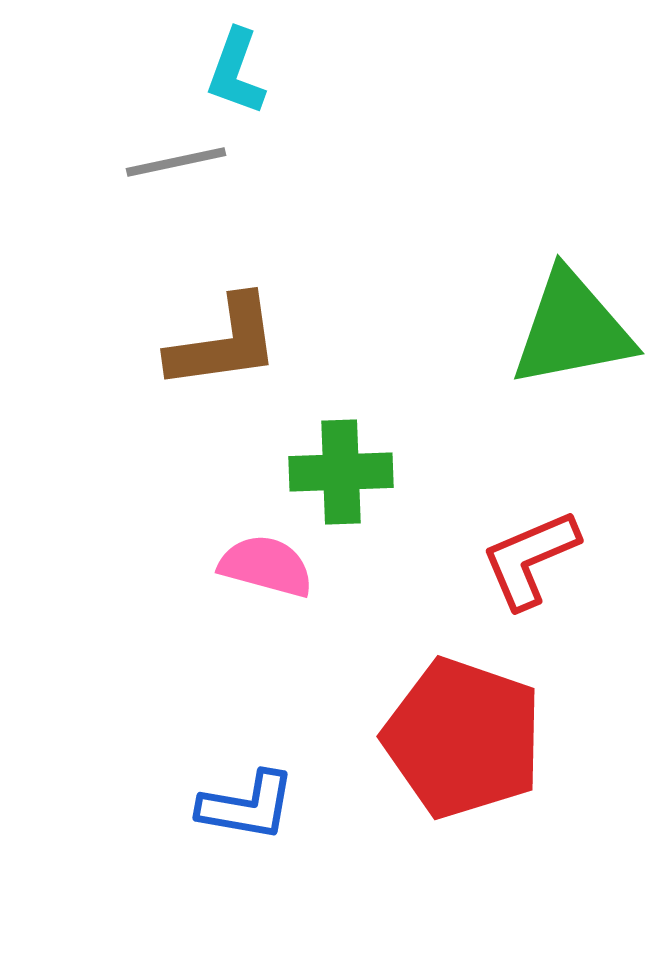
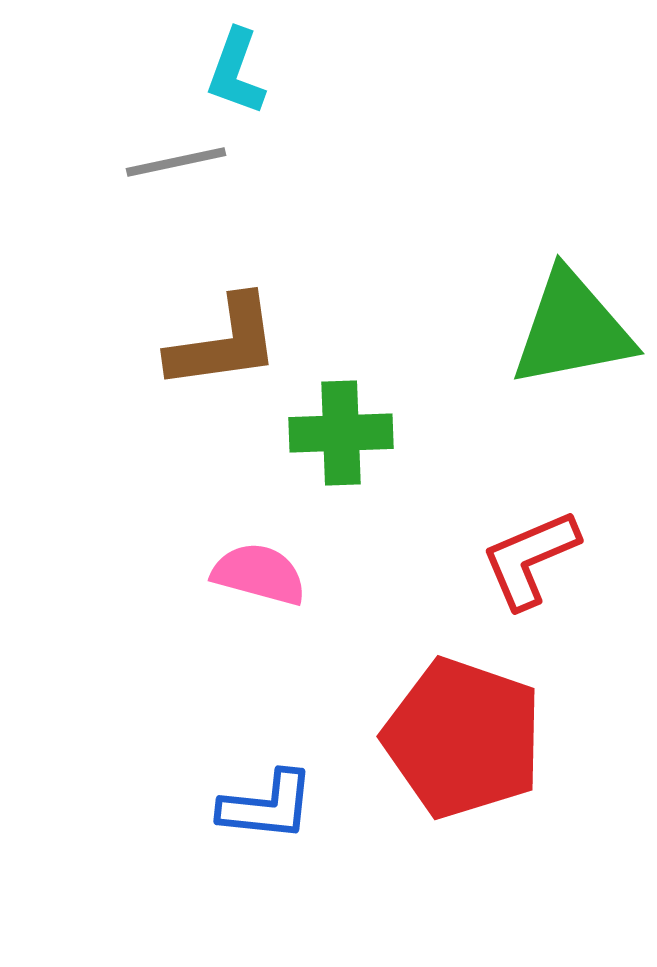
green cross: moved 39 px up
pink semicircle: moved 7 px left, 8 px down
blue L-shape: moved 20 px right; rotated 4 degrees counterclockwise
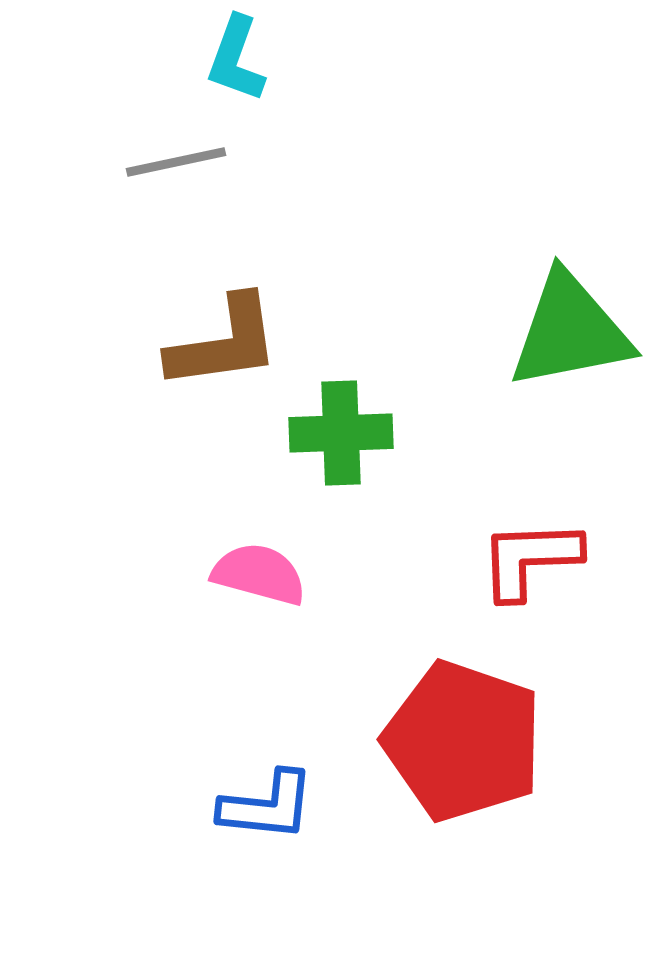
cyan L-shape: moved 13 px up
green triangle: moved 2 px left, 2 px down
red L-shape: rotated 21 degrees clockwise
red pentagon: moved 3 px down
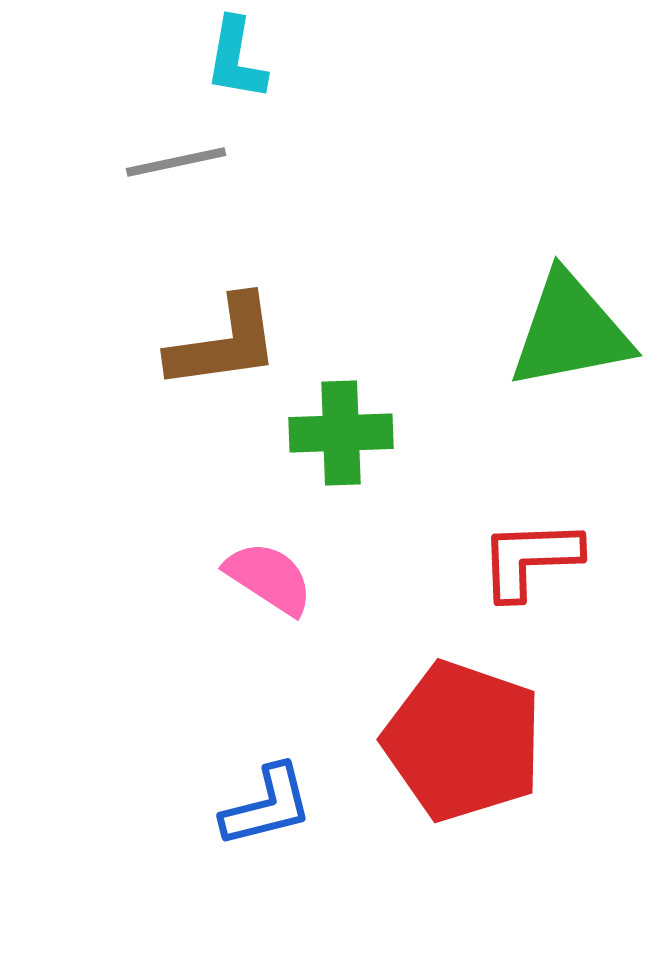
cyan L-shape: rotated 10 degrees counterclockwise
pink semicircle: moved 10 px right, 4 px down; rotated 18 degrees clockwise
blue L-shape: rotated 20 degrees counterclockwise
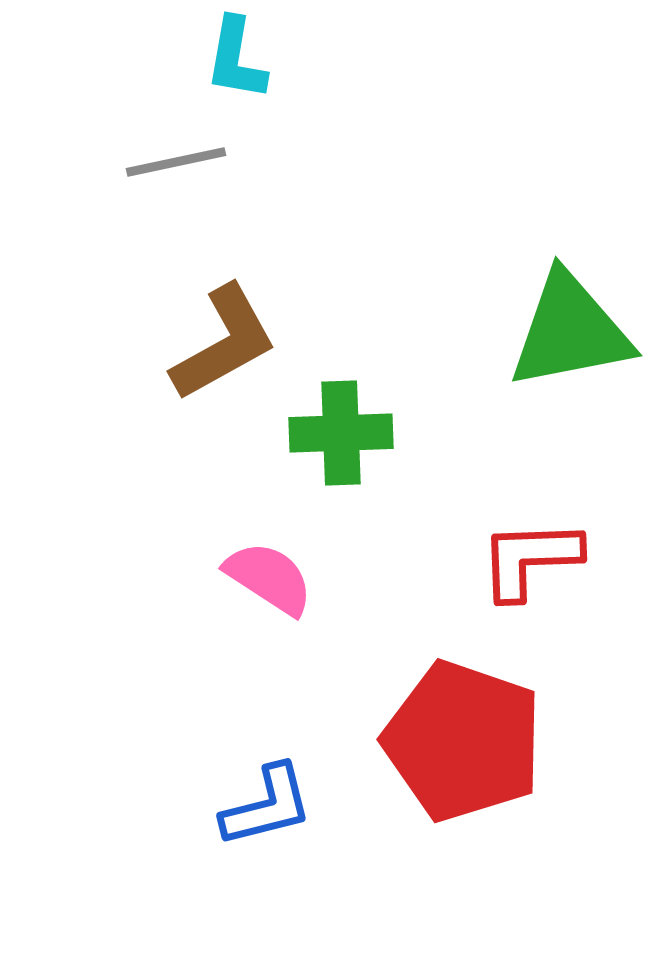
brown L-shape: rotated 21 degrees counterclockwise
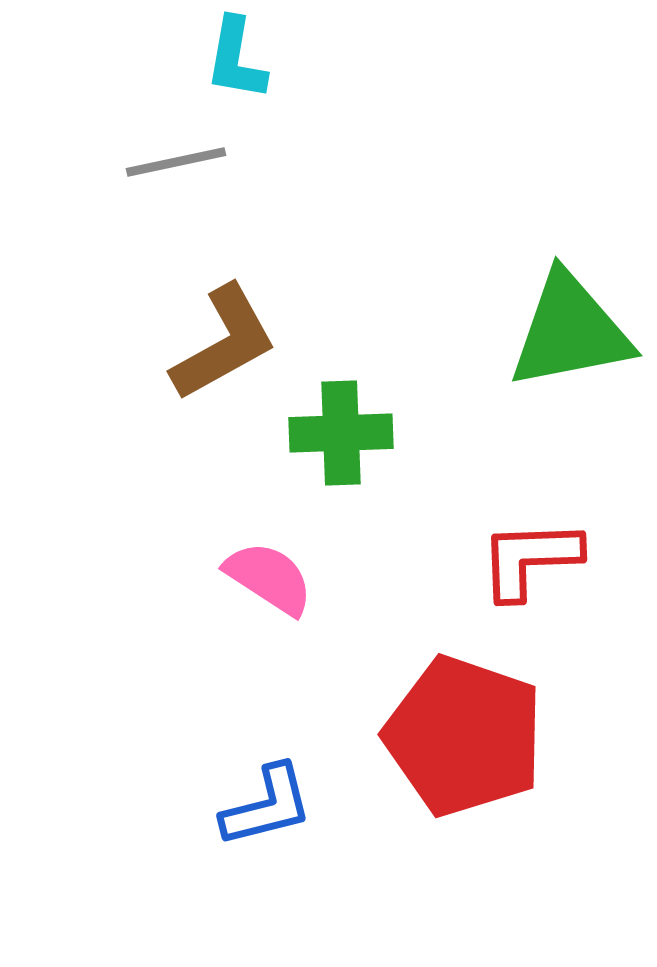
red pentagon: moved 1 px right, 5 px up
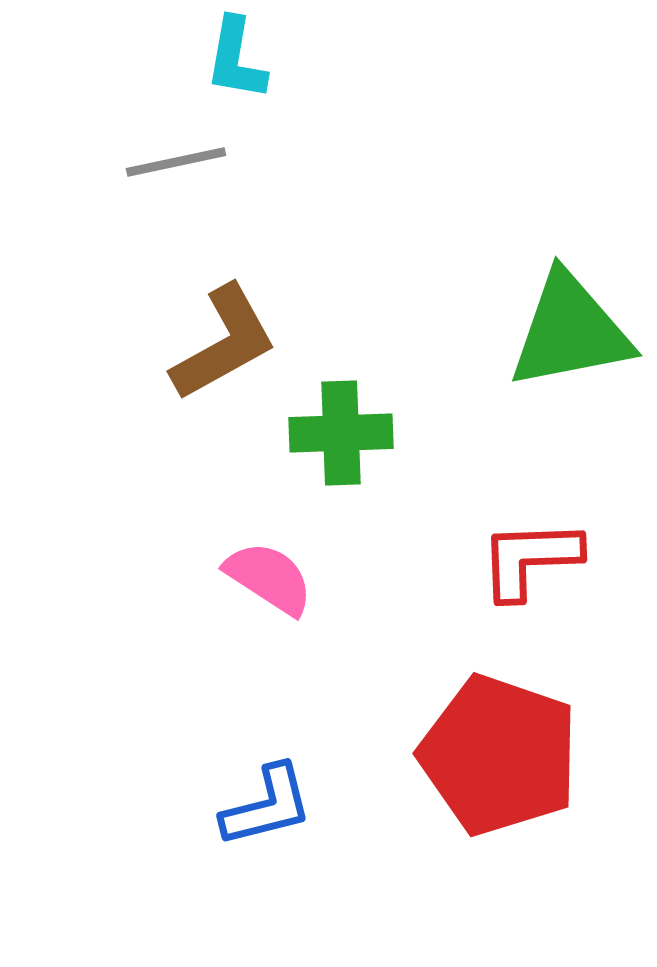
red pentagon: moved 35 px right, 19 px down
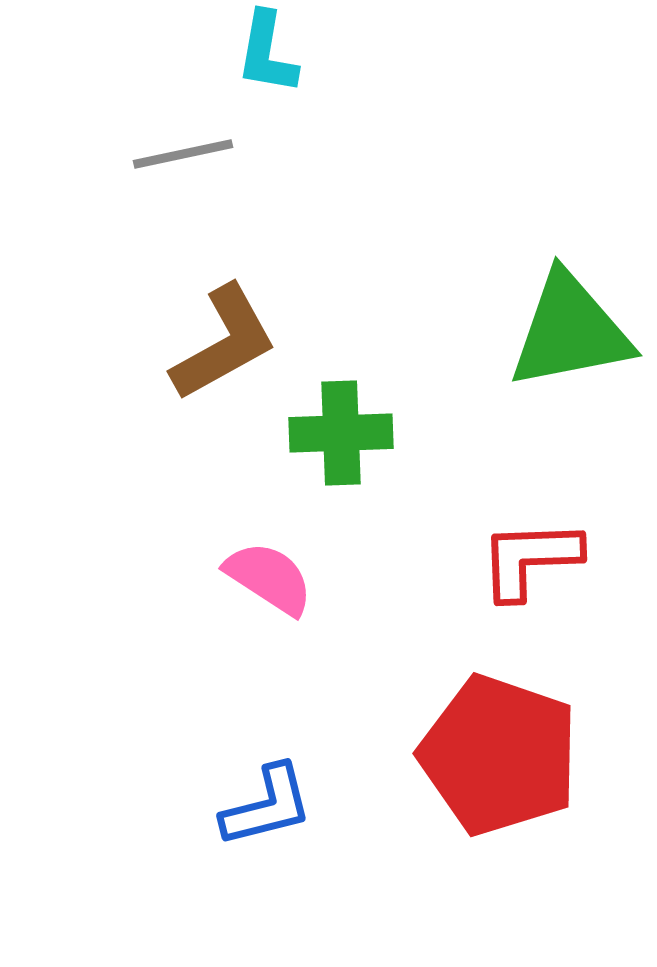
cyan L-shape: moved 31 px right, 6 px up
gray line: moved 7 px right, 8 px up
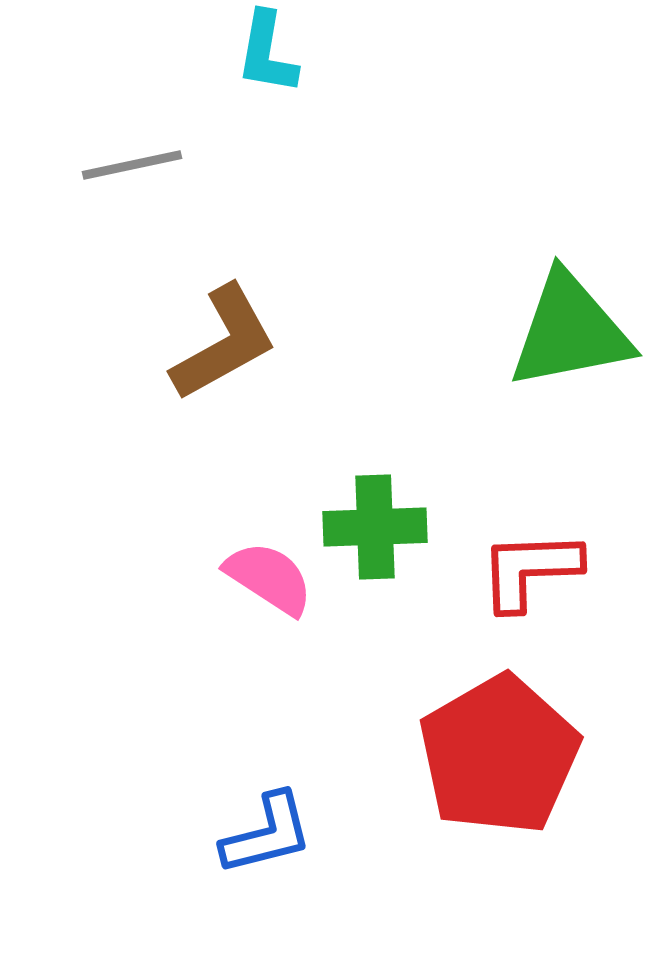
gray line: moved 51 px left, 11 px down
green cross: moved 34 px right, 94 px down
red L-shape: moved 11 px down
red pentagon: rotated 23 degrees clockwise
blue L-shape: moved 28 px down
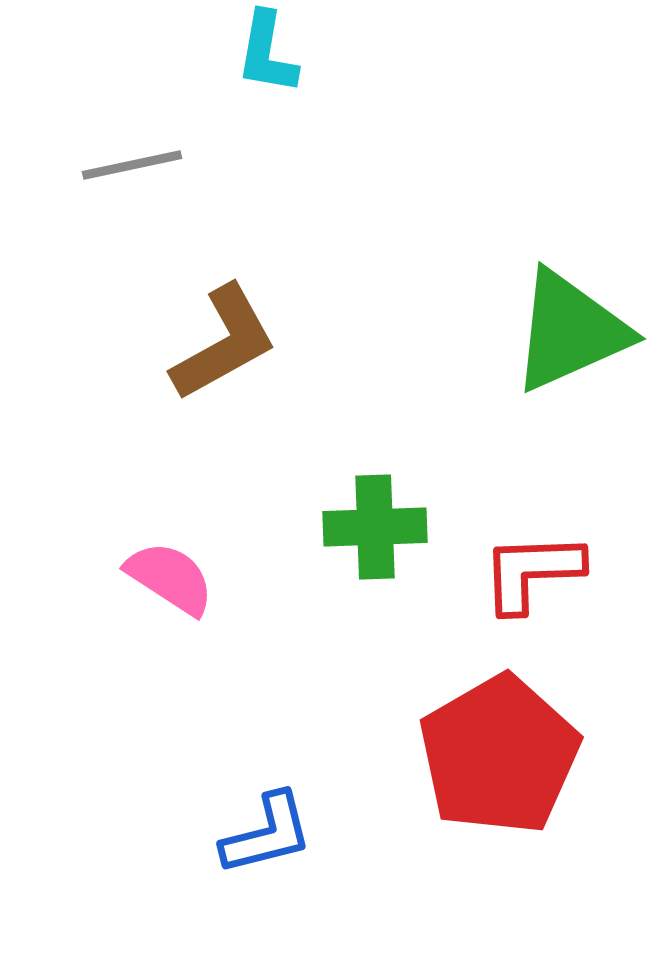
green triangle: rotated 13 degrees counterclockwise
red L-shape: moved 2 px right, 2 px down
pink semicircle: moved 99 px left
